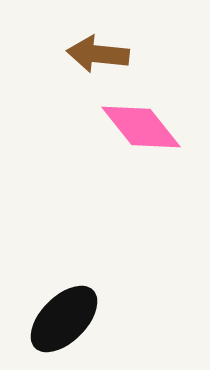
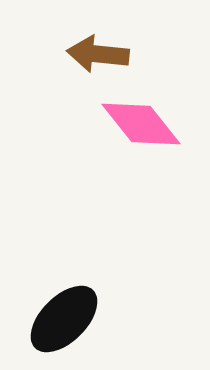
pink diamond: moved 3 px up
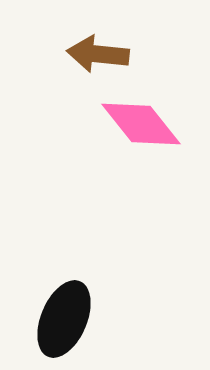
black ellipse: rotated 22 degrees counterclockwise
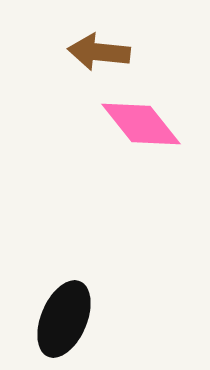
brown arrow: moved 1 px right, 2 px up
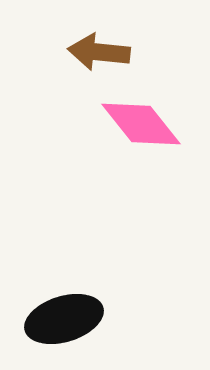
black ellipse: rotated 50 degrees clockwise
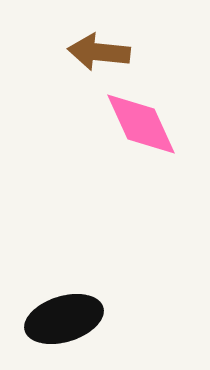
pink diamond: rotated 14 degrees clockwise
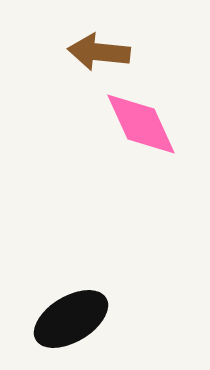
black ellipse: moved 7 px right; rotated 14 degrees counterclockwise
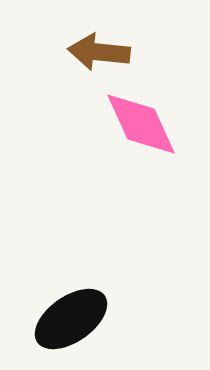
black ellipse: rotated 4 degrees counterclockwise
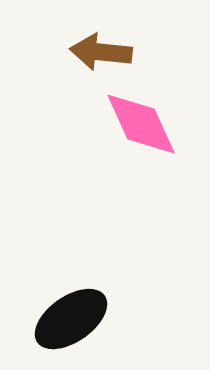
brown arrow: moved 2 px right
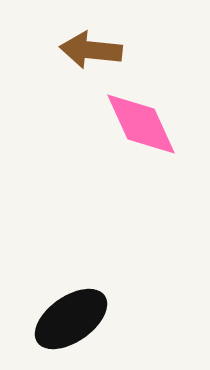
brown arrow: moved 10 px left, 2 px up
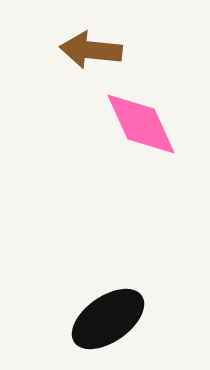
black ellipse: moved 37 px right
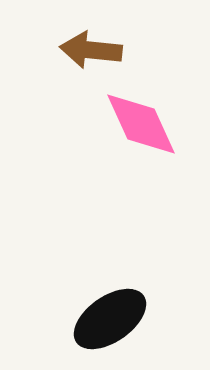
black ellipse: moved 2 px right
